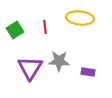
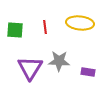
yellow ellipse: moved 5 px down
green square: rotated 36 degrees clockwise
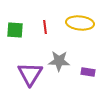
purple triangle: moved 6 px down
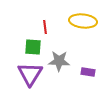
yellow ellipse: moved 3 px right, 2 px up
green square: moved 18 px right, 17 px down
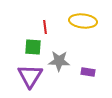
purple triangle: moved 2 px down
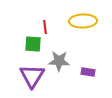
yellow ellipse: rotated 8 degrees counterclockwise
green square: moved 3 px up
purple triangle: moved 2 px right
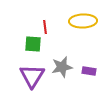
gray star: moved 3 px right, 6 px down; rotated 15 degrees counterclockwise
purple rectangle: moved 1 px right, 1 px up
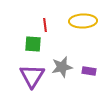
red line: moved 2 px up
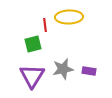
yellow ellipse: moved 14 px left, 4 px up
green square: rotated 18 degrees counterclockwise
gray star: moved 1 px right, 2 px down
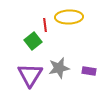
green square: moved 3 px up; rotated 24 degrees counterclockwise
gray star: moved 4 px left, 1 px up
purple triangle: moved 2 px left, 1 px up
